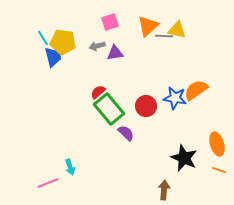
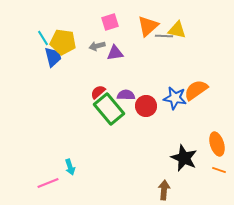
purple semicircle: moved 38 px up; rotated 42 degrees counterclockwise
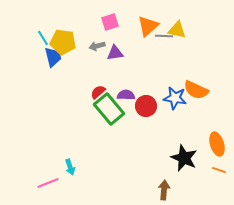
orange semicircle: rotated 120 degrees counterclockwise
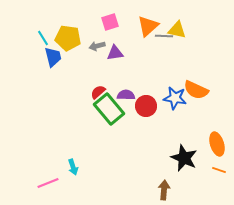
yellow pentagon: moved 5 px right, 4 px up
cyan arrow: moved 3 px right
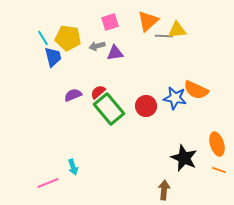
orange triangle: moved 5 px up
yellow triangle: rotated 18 degrees counterclockwise
purple semicircle: moved 53 px left; rotated 24 degrees counterclockwise
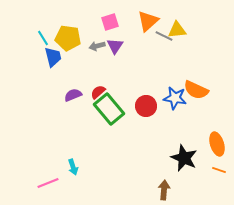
gray line: rotated 24 degrees clockwise
purple triangle: moved 7 px up; rotated 48 degrees counterclockwise
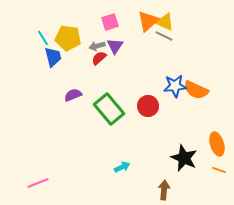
yellow triangle: moved 12 px left, 8 px up; rotated 30 degrees clockwise
red semicircle: moved 1 px right, 34 px up
blue star: moved 12 px up; rotated 15 degrees counterclockwise
red circle: moved 2 px right
cyan arrow: moved 49 px right; rotated 98 degrees counterclockwise
pink line: moved 10 px left
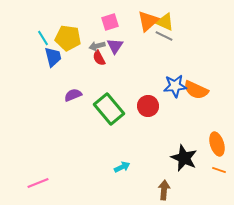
red semicircle: rotated 77 degrees counterclockwise
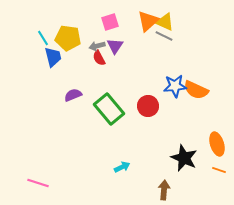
pink line: rotated 40 degrees clockwise
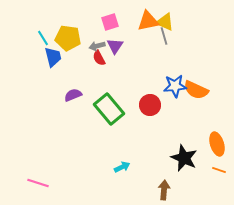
orange triangle: rotated 30 degrees clockwise
gray line: rotated 48 degrees clockwise
red circle: moved 2 px right, 1 px up
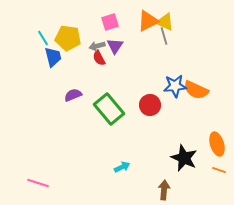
orange triangle: rotated 15 degrees counterclockwise
